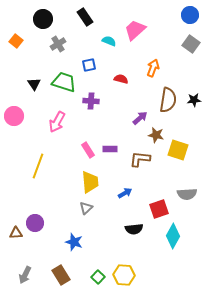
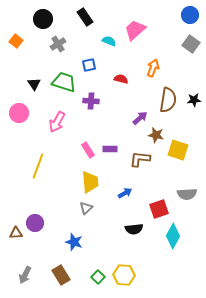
pink circle: moved 5 px right, 3 px up
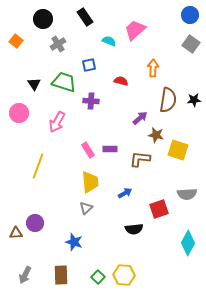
orange arrow: rotated 18 degrees counterclockwise
red semicircle: moved 2 px down
cyan diamond: moved 15 px right, 7 px down
brown rectangle: rotated 30 degrees clockwise
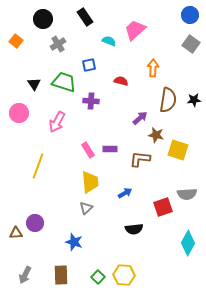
red square: moved 4 px right, 2 px up
